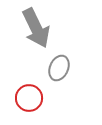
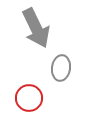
gray ellipse: moved 2 px right; rotated 15 degrees counterclockwise
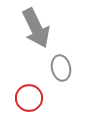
gray ellipse: rotated 20 degrees counterclockwise
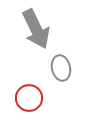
gray arrow: moved 1 px down
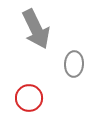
gray ellipse: moved 13 px right, 4 px up; rotated 15 degrees clockwise
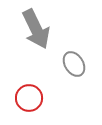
gray ellipse: rotated 35 degrees counterclockwise
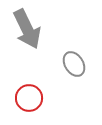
gray arrow: moved 9 px left
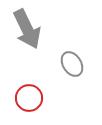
gray ellipse: moved 2 px left
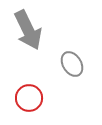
gray arrow: moved 1 px right, 1 px down
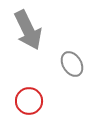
red circle: moved 3 px down
